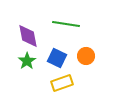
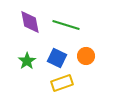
green line: moved 1 px down; rotated 8 degrees clockwise
purple diamond: moved 2 px right, 14 px up
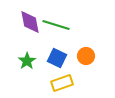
green line: moved 10 px left
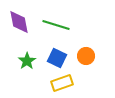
purple diamond: moved 11 px left
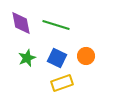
purple diamond: moved 2 px right, 1 px down
green star: moved 3 px up; rotated 12 degrees clockwise
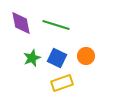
green star: moved 5 px right
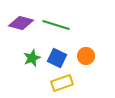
purple diamond: rotated 65 degrees counterclockwise
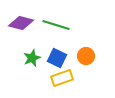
yellow rectangle: moved 5 px up
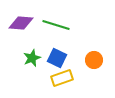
purple diamond: rotated 10 degrees counterclockwise
orange circle: moved 8 px right, 4 px down
